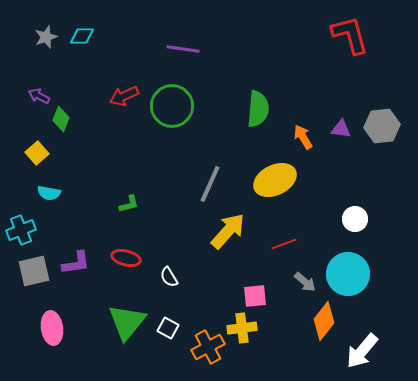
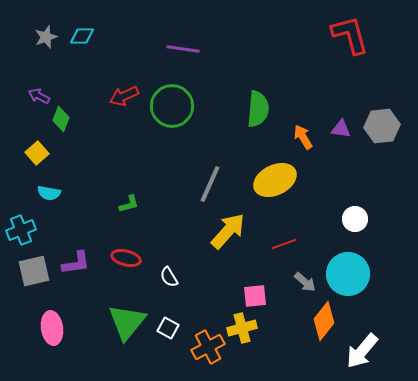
yellow cross: rotated 8 degrees counterclockwise
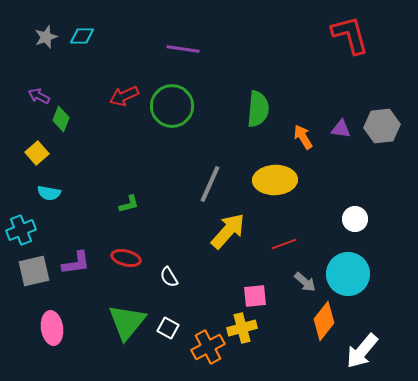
yellow ellipse: rotated 24 degrees clockwise
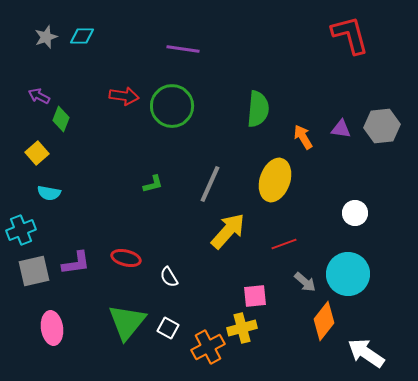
red arrow: rotated 148 degrees counterclockwise
yellow ellipse: rotated 69 degrees counterclockwise
green L-shape: moved 24 px right, 20 px up
white circle: moved 6 px up
white arrow: moved 4 px right, 2 px down; rotated 84 degrees clockwise
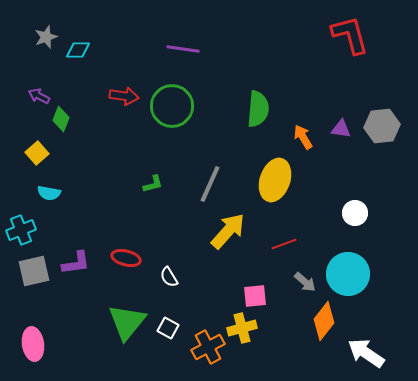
cyan diamond: moved 4 px left, 14 px down
pink ellipse: moved 19 px left, 16 px down
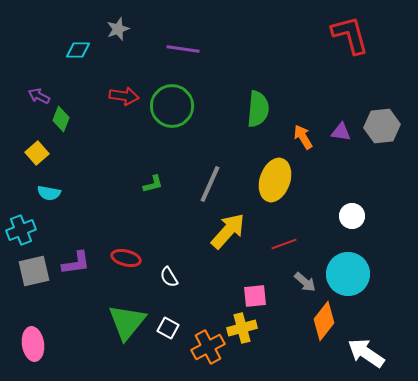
gray star: moved 72 px right, 8 px up
purple triangle: moved 3 px down
white circle: moved 3 px left, 3 px down
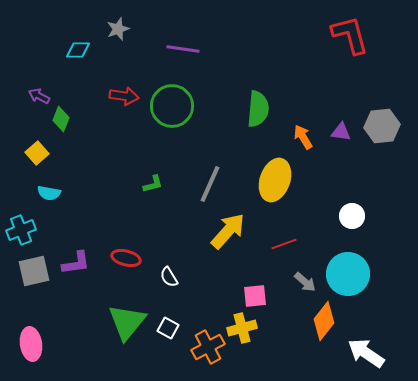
pink ellipse: moved 2 px left
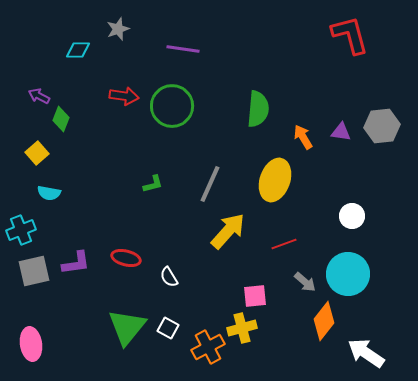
green triangle: moved 5 px down
